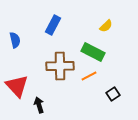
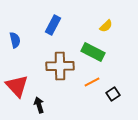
orange line: moved 3 px right, 6 px down
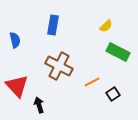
blue rectangle: rotated 18 degrees counterclockwise
green rectangle: moved 25 px right
brown cross: moved 1 px left; rotated 28 degrees clockwise
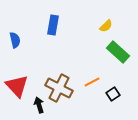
green rectangle: rotated 15 degrees clockwise
brown cross: moved 22 px down
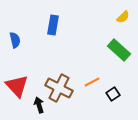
yellow semicircle: moved 17 px right, 9 px up
green rectangle: moved 1 px right, 2 px up
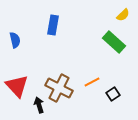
yellow semicircle: moved 2 px up
green rectangle: moved 5 px left, 8 px up
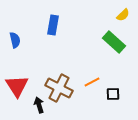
red triangle: rotated 10 degrees clockwise
black square: rotated 32 degrees clockwise
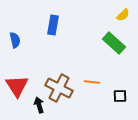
green rectangle: moved 1 px down
orange line: rotated 35 degrees clockwise
black square: moved 7 px right, 2 px down
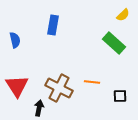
black arrow: moved 3 px down; rotated 28 degrees clockwise
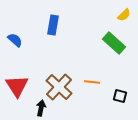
yellow semicircle: moved 1 px right
blue semicircle: rotated 35 degrees counterclockwise
brown cross: moved 1 px up; rotated 16 degrees clockwise
black square: rotated 16 degrees clockwise
black arrow: moved 2 px right
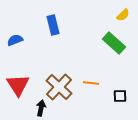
yellow semicircle: moved 1 px left
blue rectangle: rotated 24 degrees counterclockwise
blue semicircle: rotated 63 degrees counterclockwise
orange line: moved 1 px left, 1 px down
red triangle: moved 1 px right, 1 px up
black square: rotated 16 degrees counterclockwise
